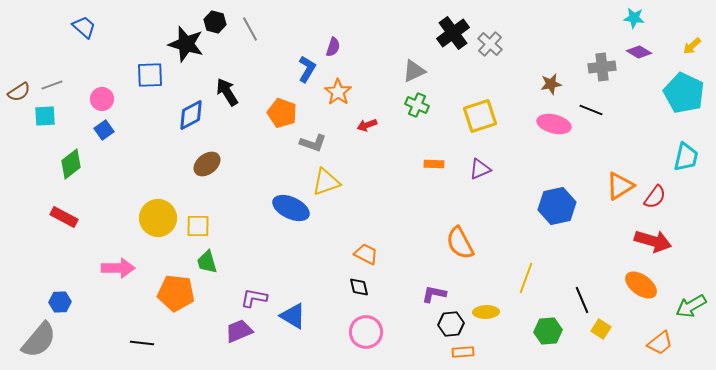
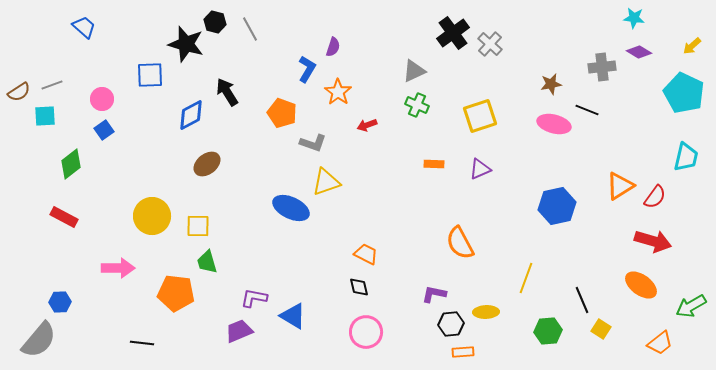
black line at (591, 110): moved 4 px left
yellow circle at (158, 218): moved 6 px left, 2 px up
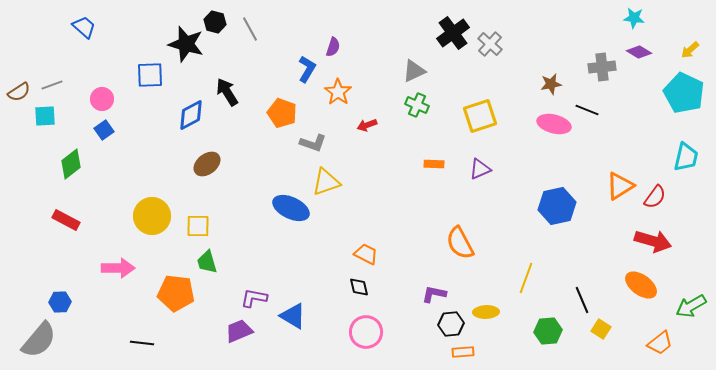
yellow arrow at (692, 46): moved 2 px left, 4 px down
red rectangle at (64, 217): moved 2 px right, 3 px down
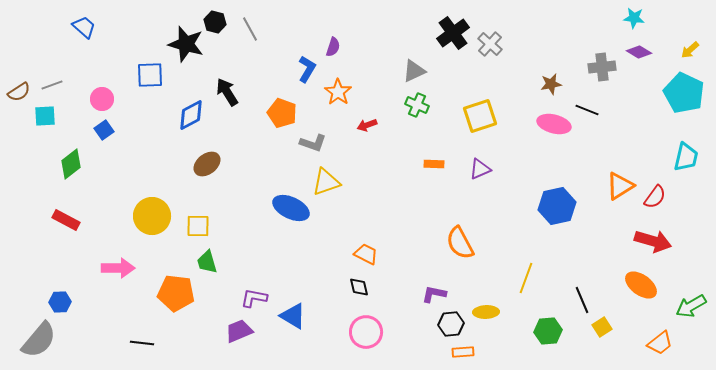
yellow square at (601, 329): moved 1 px right, 2 px up; rotated 24 degrees clockwise
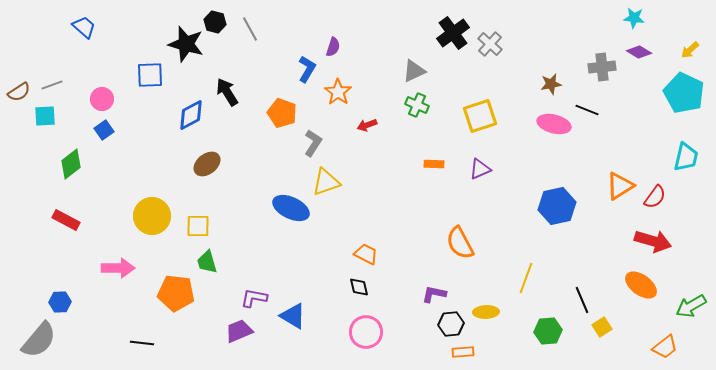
gray L-shape at (313, 143): rotated 76 degrees counterclockwise
orange trapezoid at (660, 343): moved 5 px right, 4 px down
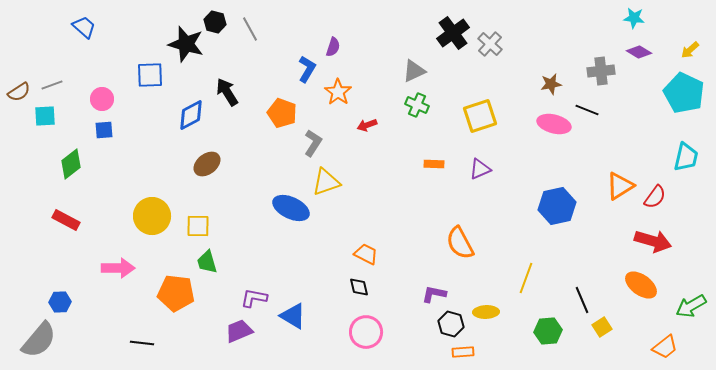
gray cross at (602, 67): moved 1 px left, 4 px down
blue square at (104, 130): rotated 30 degrees clockwise
black hexagon at (451, 324): rotated 20 degrees clockwise
